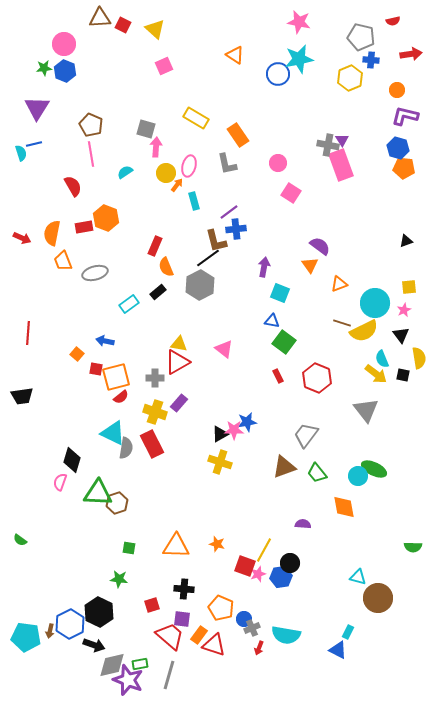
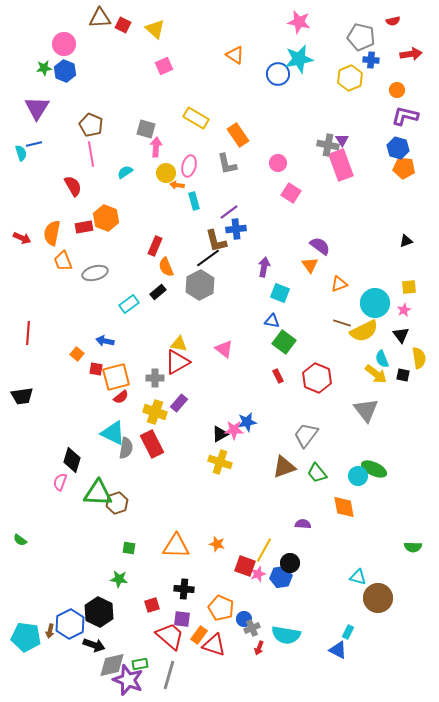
orange arrow at (177, 185): rotated 120 degrees counterclockwise
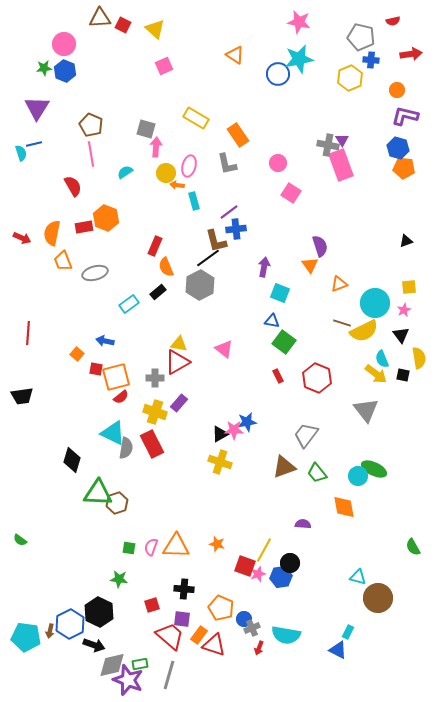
purple semicircle at (320, 246): rotated 35 degrees clockwise
pink semicircle at (60, 482): moved 91 px right, 65 px down
green semicircle at (413, 547): rotated 60 degrees clockwise
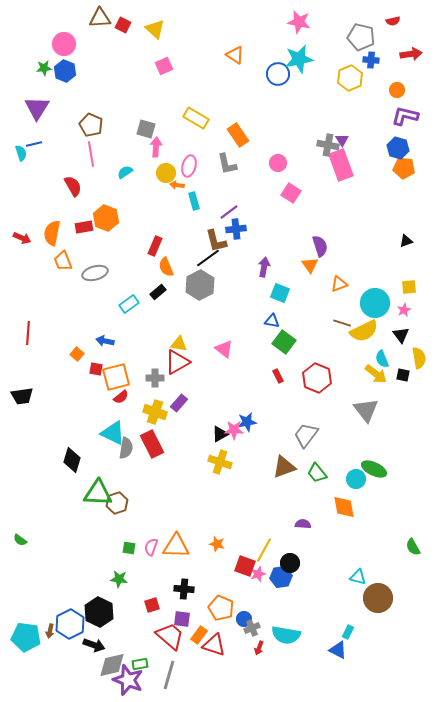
cyan circle at (358, 476): moved 2 px left, 3 px down
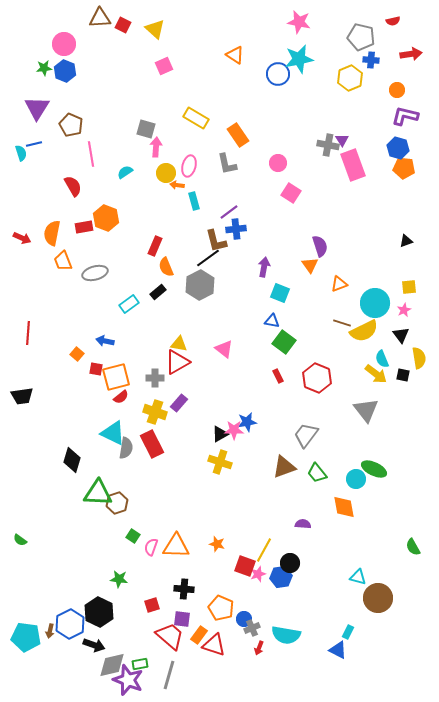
brown pentagon at (91, 125): moved 20 px left
pink rectangle at (341, 165): moved 12 px right
green square at (129, 548): moved 4 px right, 12 px up; rotated 24 degrees clockwise
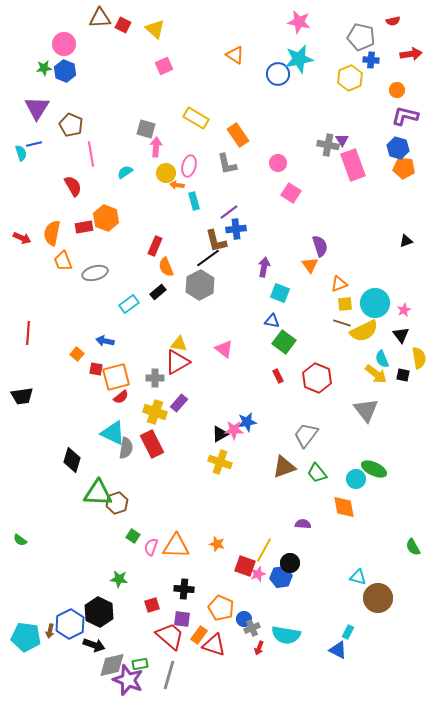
yellow square at (409, 287): moved 64 px left, 17 px down
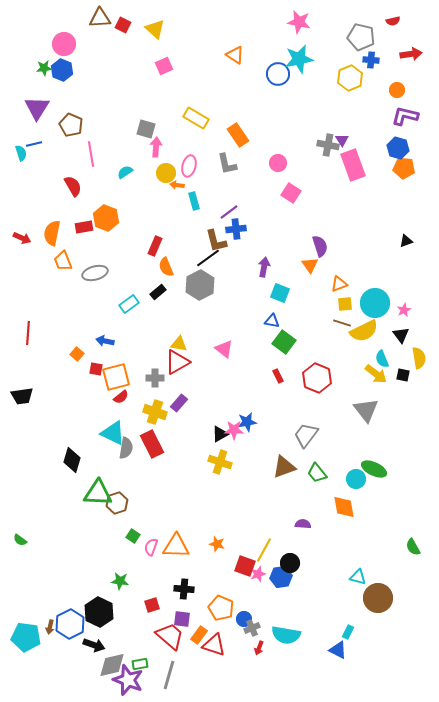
blue hexagon at (65, 71): moved 3 px left, 1 px up
green star at (119, 579): moved 1 px right, 2 px down
brown arrow at (50, 631): moved 4 px up
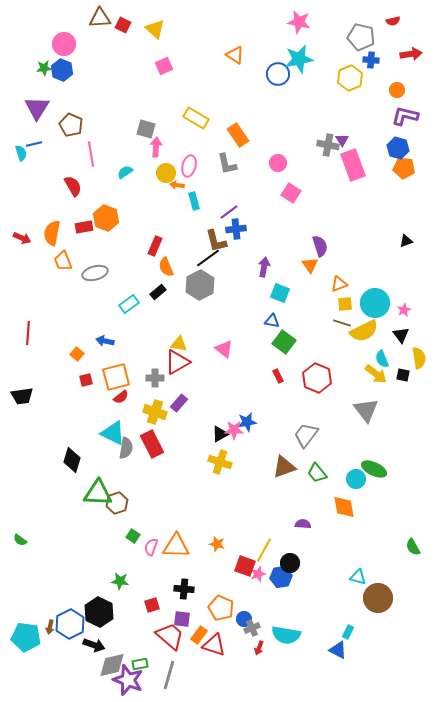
red square at (96, 369): moved 10 px left, 11 px down; rotated 24 degrees counterclockwise
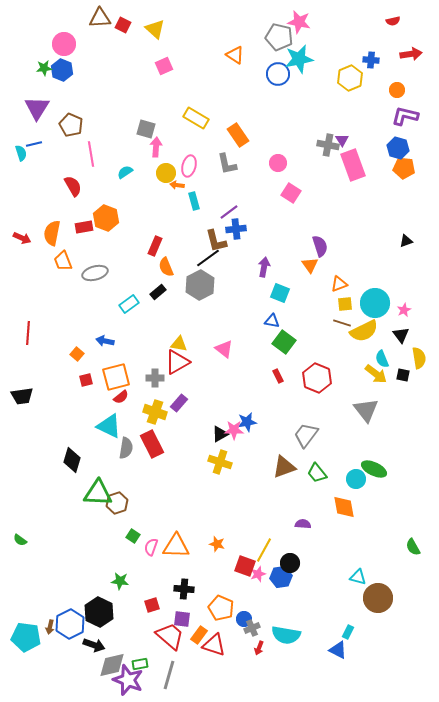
gray pentagon at (361, 37): moved 82 px left
cyan triangle at (113, 433): moved 4 px left, 7 px up
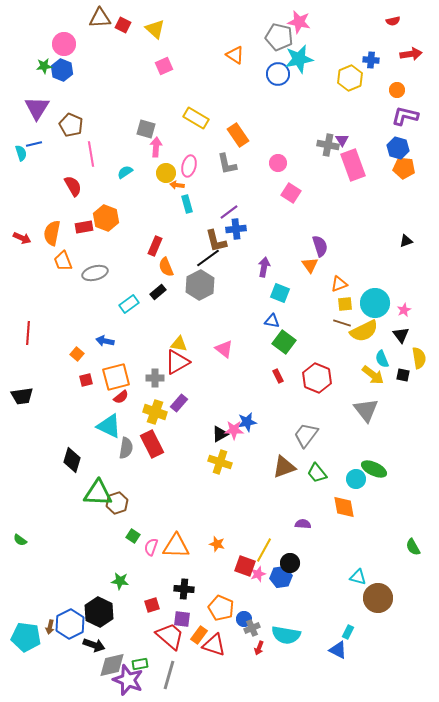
green star at (44, 68): moved 2 px up
cyan rectangle at (194, 201): moved 7 px left, 3 px down
yellow arrow at (376, 374): moved 3 px left, 1 px down
